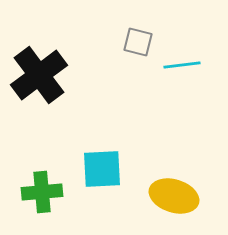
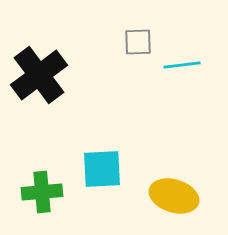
gray square: rotated 16 degrees counterclockwise
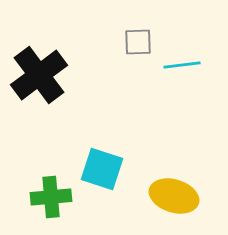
cyan square: rotated 21 degrees clockwise
green cross: moved 9 px right, 5 px down
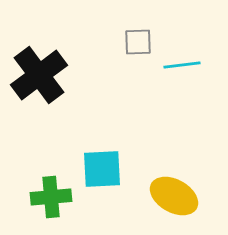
cyan square: rotated 21 degrees counterclockwise
yellow ellipse: rotated 12 degrees clockwise
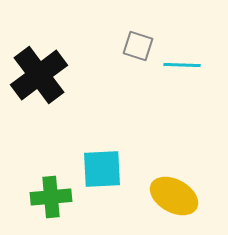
gray square: moved 4 px down; rotated 20 degrees clockwise
cyan line: rotated 9 degrees clockwise
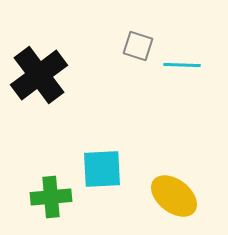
yellow ellipse: rotated 9 degrees clockwise
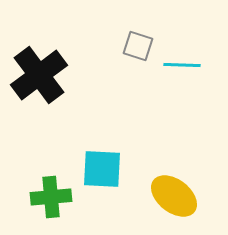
cyan square: rotated 6 degrees clockwise
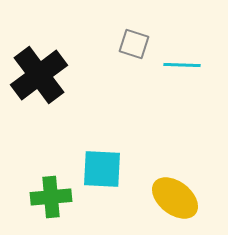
gray square: moved 4 px left, 2 px up
yellow ellipse: moved 1 px right, 2 px down
